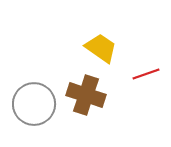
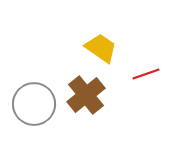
brown cross: rotated 33 degrees clockwise
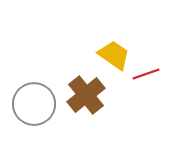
yellow trapezoid: moved 13 px right, 7 px down
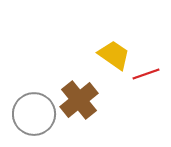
brown cross: moved 7 px left, 5 px down
gray circle: moved 10 px down
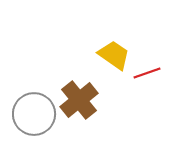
red line: moved 1 px right, 1 px up
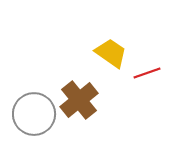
yellow trapezoid: moved 3 px left, 2 px up
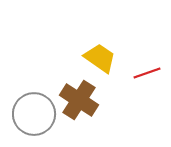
yellow trapezoid: moved 11 px left, 5 px down
brown cross: rotated 18 degrees counterclockwise
